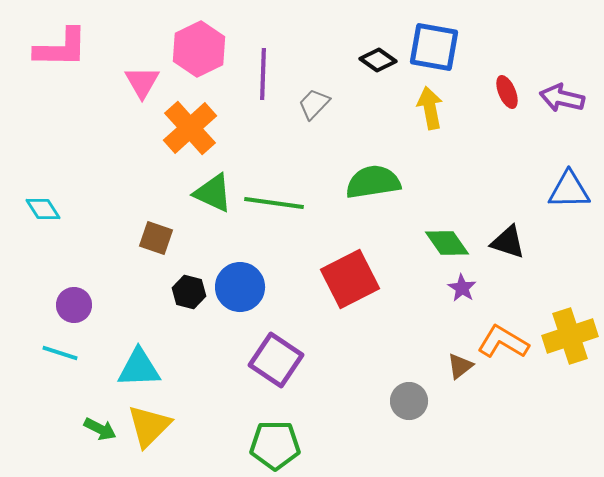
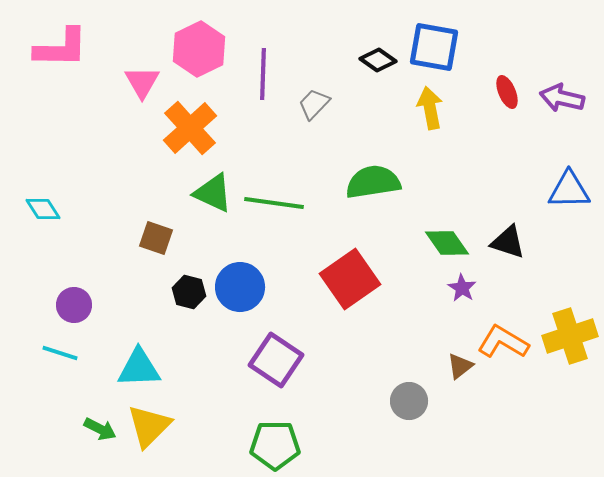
red square: rotated 8 degrees counterclockwise
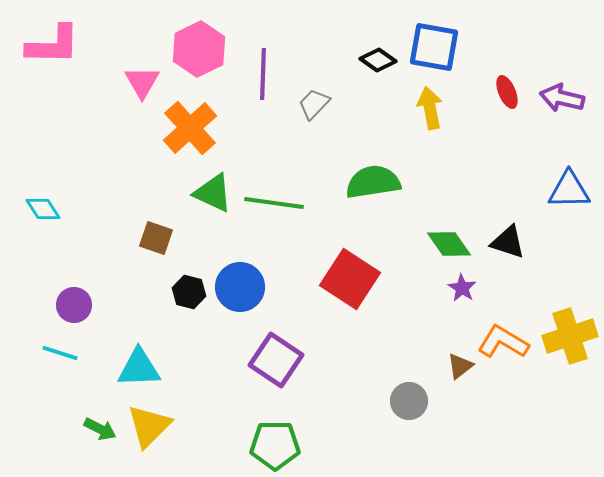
pink L-shape: moved 8 px left, 3 px up
green diamond: moved 2 px right, 1 px down
red square: rotated 22 degrees counterclockwise
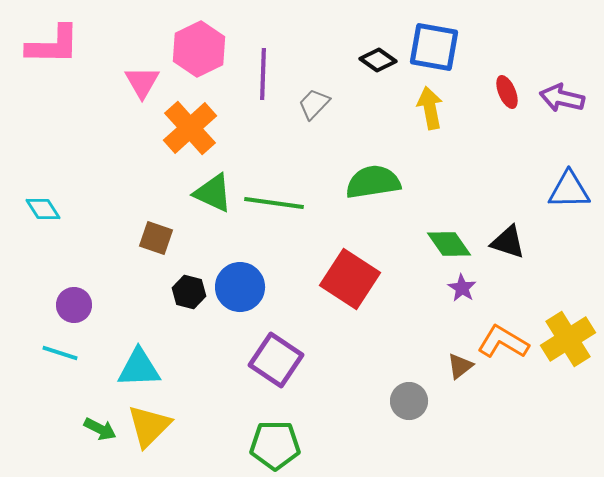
yellow cross: moved 2 px left, 3 px down; rotated 14 degrees counterclockwise
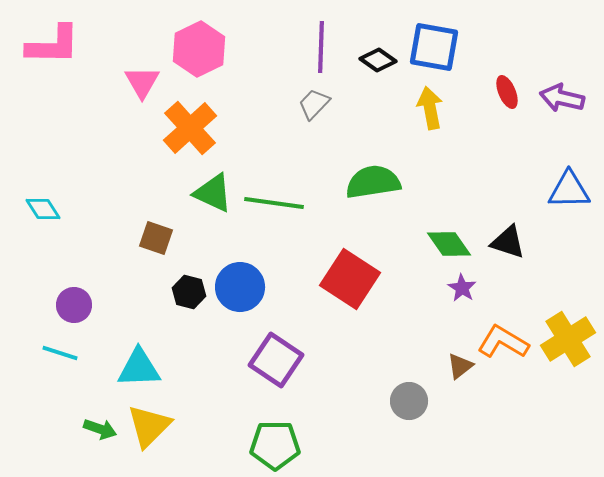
purple line: moved 58 px right, 27 px up
green arrow: rotated 8 degrees counterclockwise
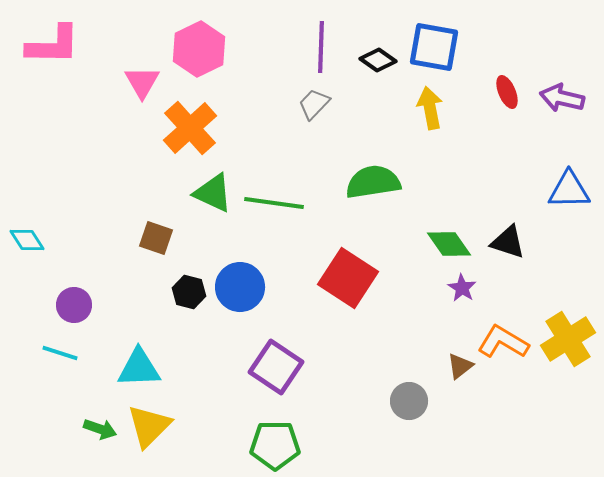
cyan diamond: moved 16 px left, 31 px down
red square: moved 2 px left, 1 px up
purple square: moved 7 px down
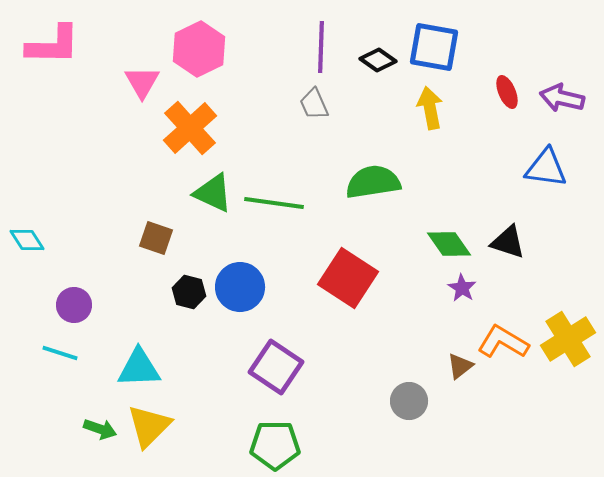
gray trapezoid: rotated 68 degrees counterclockwise
blue triangle: moved 23 px left, 22 px up; rotated 9 degrees clockwise
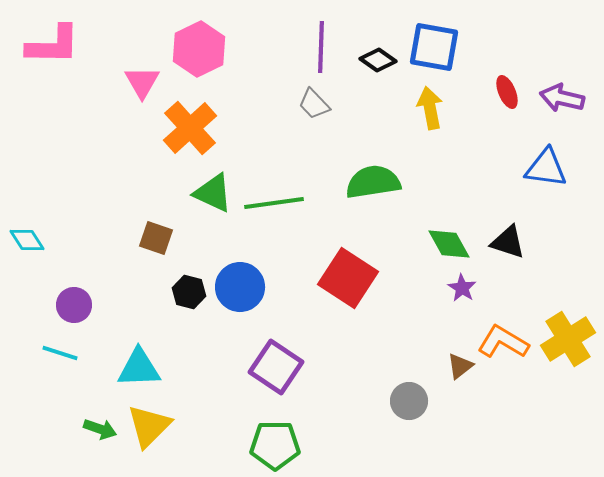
gray trapezoid: rotated 20 degrees counterclockwise
green line: rotated 16 degrees counterclockwise
green diamond: rotated 6 degrees clockwise
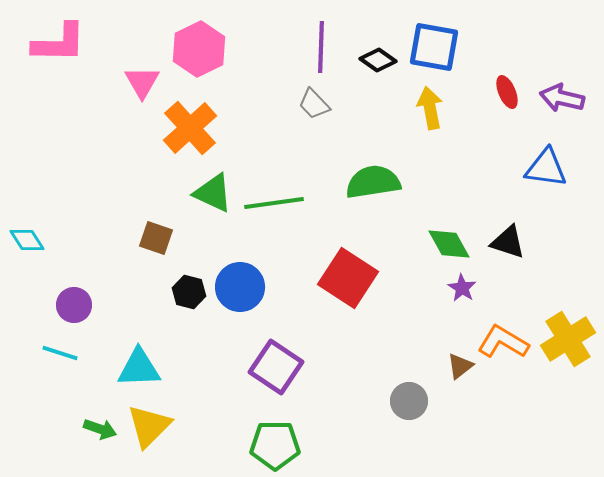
pink L-shape: moved 6 px right, 2 px up
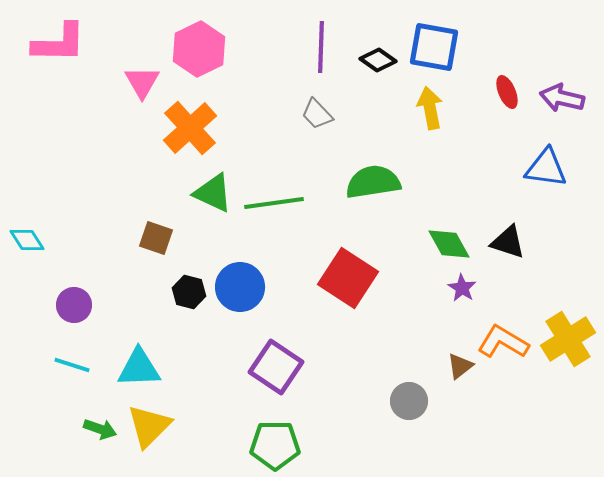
gray trapezoid: moved 3 px right, 10 px down
cyan line: moved 12 px right, 12 px down
